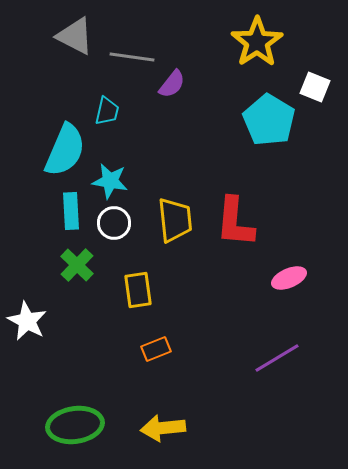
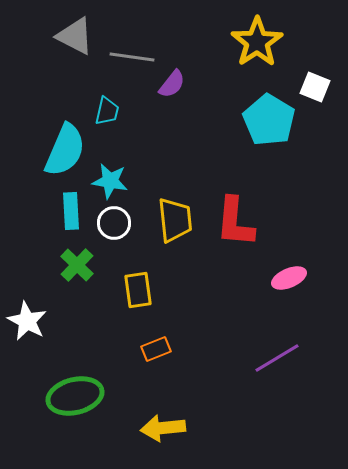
green ellipse: moved 29 px up; rotated 6 degrees counterclockwise
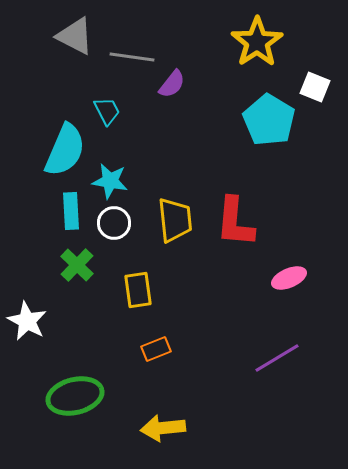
cyan trapezoid: rotated 40 degrees counterclockwise
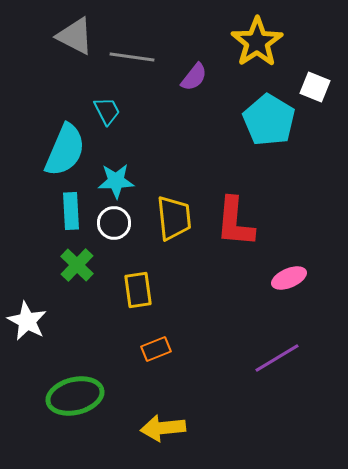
purple semicircle: moved 22 px right, 7 px up
cyan star: moved 6 px right; rotated 12 degrees counterclockwise
yellow trapezoid: moved 1 px left, 2 px up
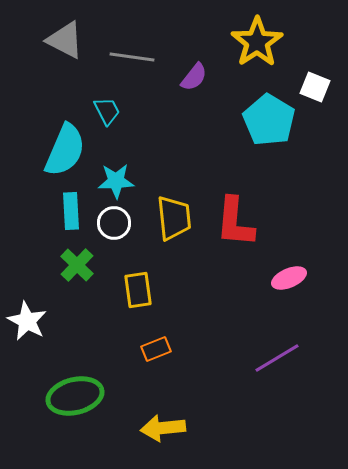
gray triangle: moved 10 px left, 4 px down
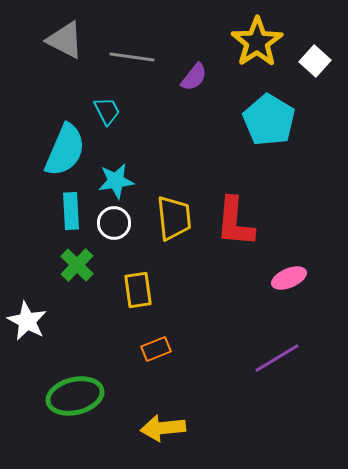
white square: moved 26 px up; rotated 20 degrees clockwise
cyan star: rotated 6 degrees counterclockwise
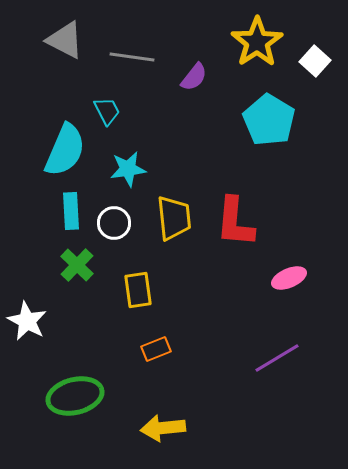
cyan star: moved 12 px right, 12 px up
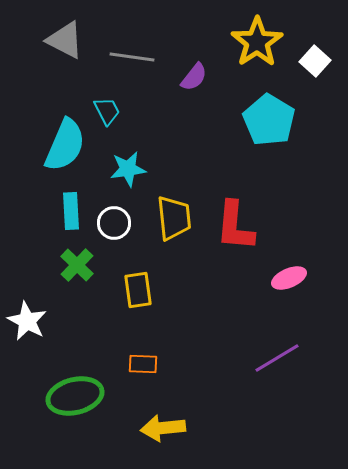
cyan semicircle: moved 5 px up
red L-shape: moved 4 px down
orange rectangle: moved 13 px left, 15 px down; rotated 24 degrees clockwise
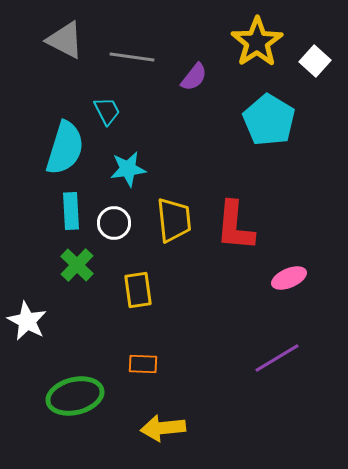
cyan semicircle: moved 3 px down; rotated 6 degrees counterclockwise
yellow trapezoid: moved 2 px down
